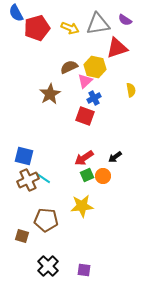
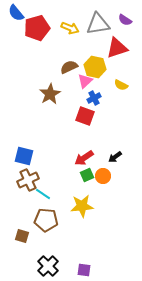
blue semicircle: rotated 12 degrees counterclockwise
yellow semicircle: moved 10 px left, 5 px up; rotated 128 degrees clockwise
cyan line: moved 16 px down
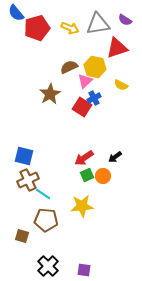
red square: moved 3 px left, 9 px up; rotated 12 degrees clockwise
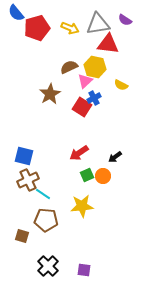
red triangle: moved 9 px left, 4 px up; rotated 25 degrees clockwise
red arrow: moved 5 px left, 5 px up
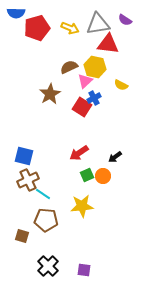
blue semicircle: rotated 48 degrees counterclockwise
